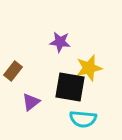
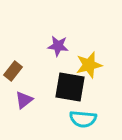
purple star: moved 2 px left, 4 px down
yellow star: moved 3 px up
purple triangle: moved 7 px left, 2 px up
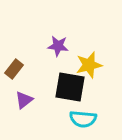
brown rectangle: moved 1 px right, 2 px up
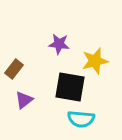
purple star: moved 1 px right, 2 px up
yellow star: moved 6 px right, 4 px up
cyan semicircle: moved 2 px left
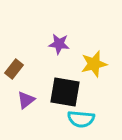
yellow star: moved 1 px left, 3 px down
black square: moved 5 px left, 5 px down
purple triangle: moved 2 px right
